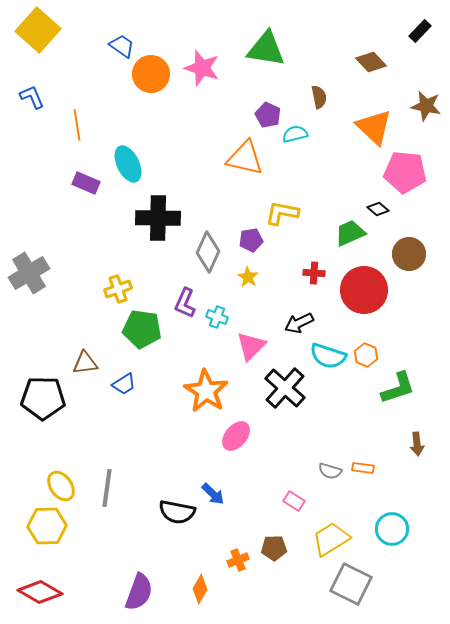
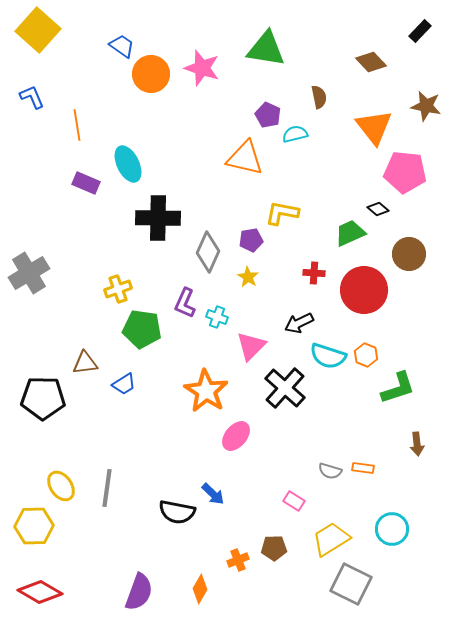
orange triangle at (374, 127): rotated 9 degrees clockwise
yellow hexagon at (47, 526): moved 13 px left
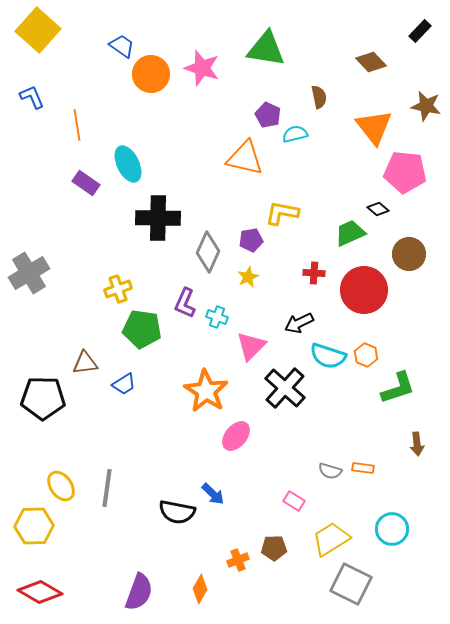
purple rectangle at (86, 183): rotated 12 degrees clockwise
yellow star at (248, 277): rotated 15 degrees clockwise
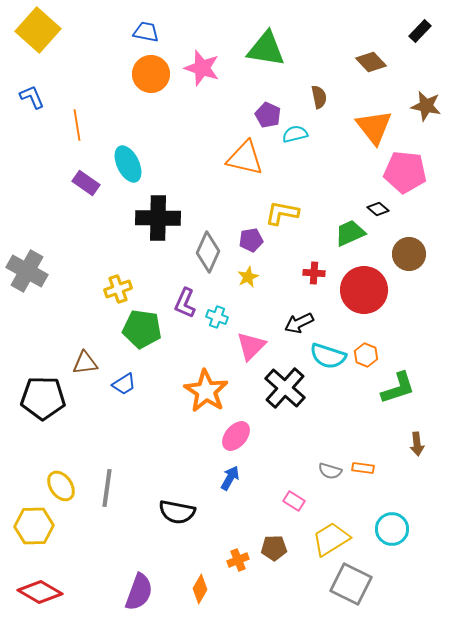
blue trapezoid at (122, 46): moved 24 px right, 14 px up; rotated 24 degrees counterclockwise
gray cross at (29, 273): moved 2 px left, 2 px up; rotated 30 degrees counterclockwise
blue arrow at (213, 494): moved 17 px right, 16 px up; rotated 105 degrees counterclockwise
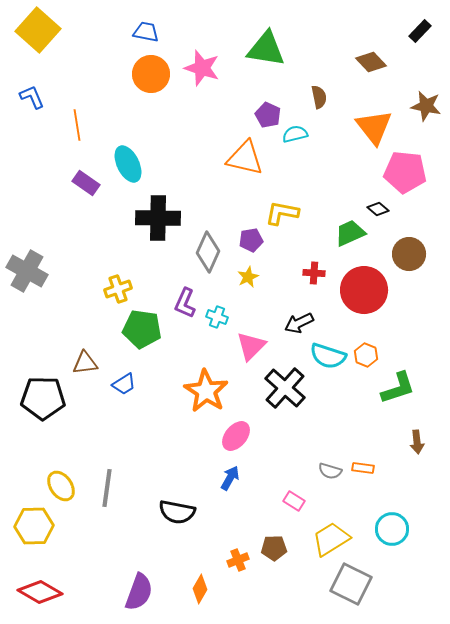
brown arrow at (417, 444): moved 2 px up
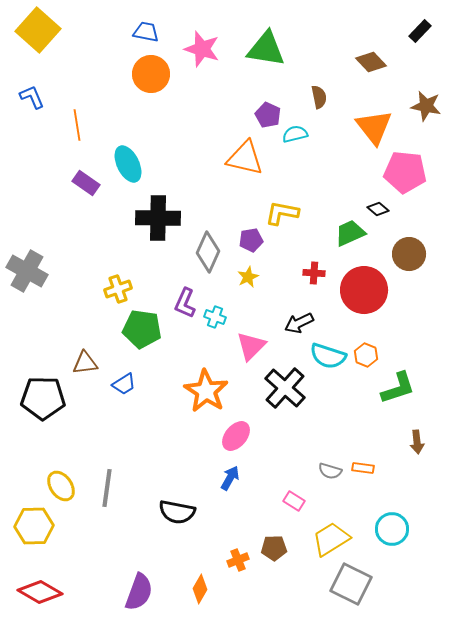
pink star at (202, 68): moved 19 px up
cyan cross at (217, 317): moved 2 px left
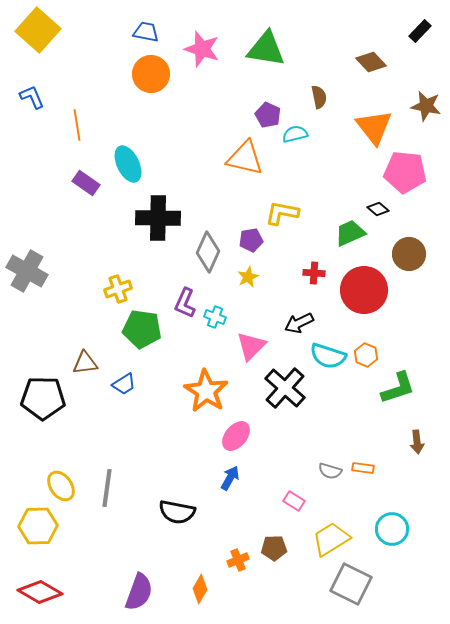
yellow hexagon at (34, 526): moved 4 px right
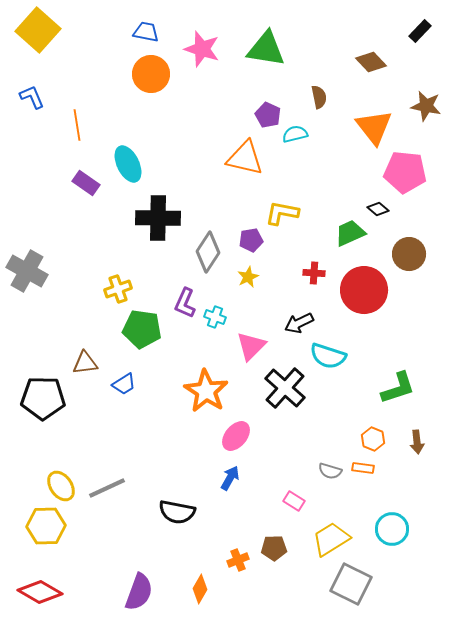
gray diamond at (208, 252): rotated 9 degrees clockwise
orange hexagon at (366, 355): moved 7 px right, 84 px down
gray line at (107, 488): rotated 57 degrees clockwise
yellow hexagon at (38, 526): moved 8 px right
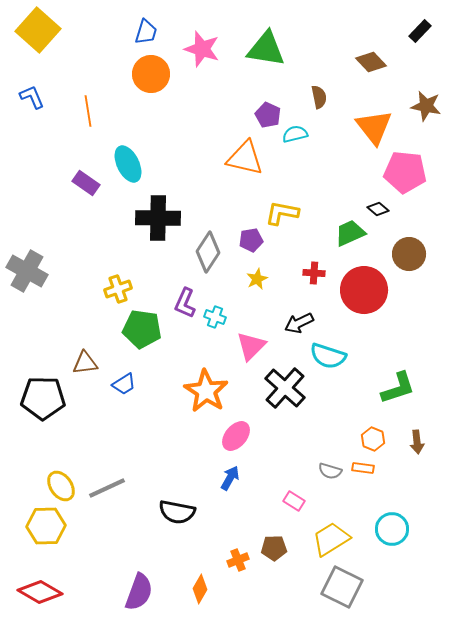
blue trapezoid at (146, 32): rotated 96 degrees clockwise
orange line at (77, 125): moved 11 px right, 14 px up
yellow star at (248, 277): moved 9 px right, 2 px down
gray square at (351, 584): moved 9 px left, 3 px down
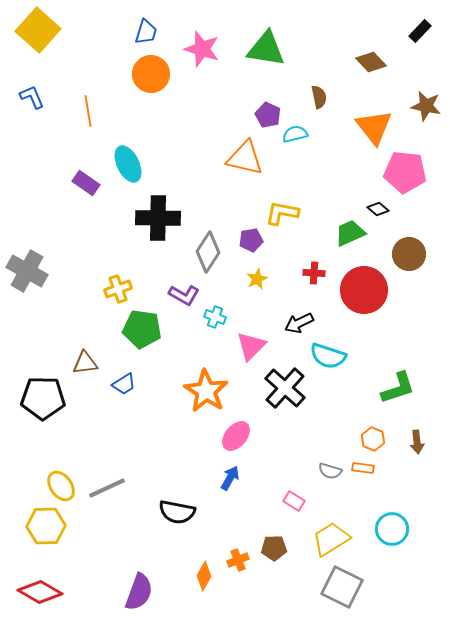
purple L-shape at (185, 303): moved 1 px left, 8 px up; rotated 84 degrees counterclockwise
orange diamond at (200, 589): moved 4 px right, 13 px up
